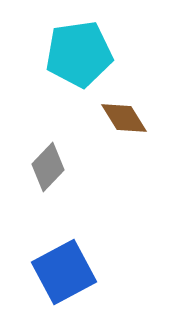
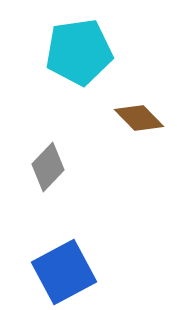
cyan pentagon: moved 2 px up
brown diamond: moved 15 px right; rotated 12 degrees counterclockwise
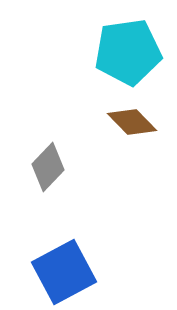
cyan pentagon: moved 49 px right
brown diamond: moved 7 px left, 4 px down
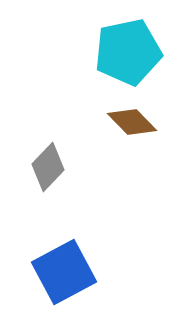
cyan pentagon: rotated 4 degrees counterclockwise
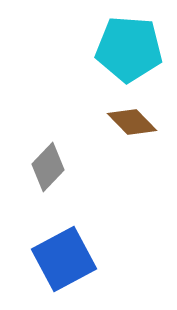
cyan pentagon: moved 1 px right, 3 px up; rotated 16 degrees clockwise
blue square: moved 13 px up
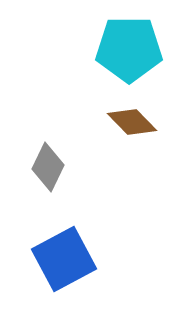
cyan pentagon: rotated 4 degrees counterclockwise
gray diamond: rotated 18 degrees counterclockwise
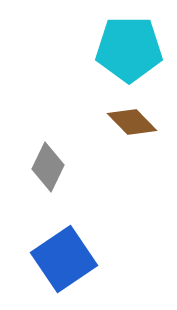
blue square: rotated 6 degrees counterclockwise
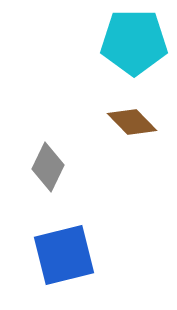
cyan pentagon: moved 5 px right, 7 px up
blue square: moved 4 px up; rotated 20 degrees clockwise
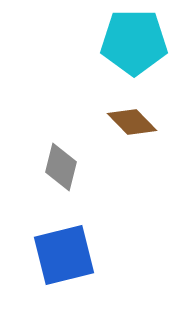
gray diamond: moved 13 px right; rotated 12 degrees counterclockwise
